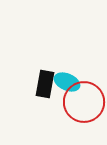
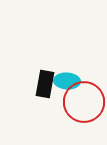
cyan ellipse: moved 1 px up; rotated 20 degrees counterclockwise
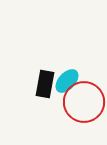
cyan ellipse: rotated 50 degrees counterclockwise
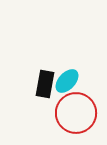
red circle: moved 8 px left, 11 px down
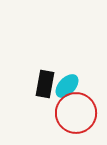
cyan ellipse: moved 5 px down
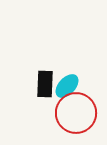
black rectangle: rotated 8 degrees counterclockwise
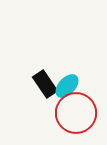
black rectangle: rotated 36 degrees counterclockwise
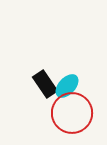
red circle: moved 4 px left
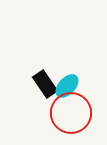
red circle: moved 1 px left
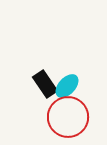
red circle: moved 3 px left, 4 px down
